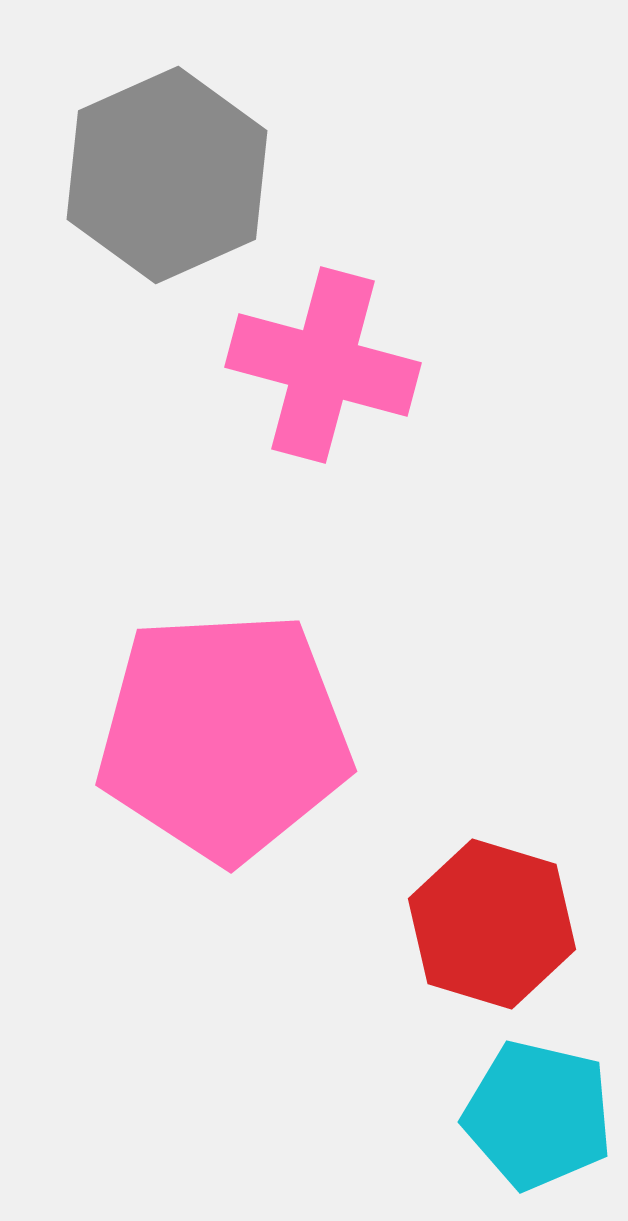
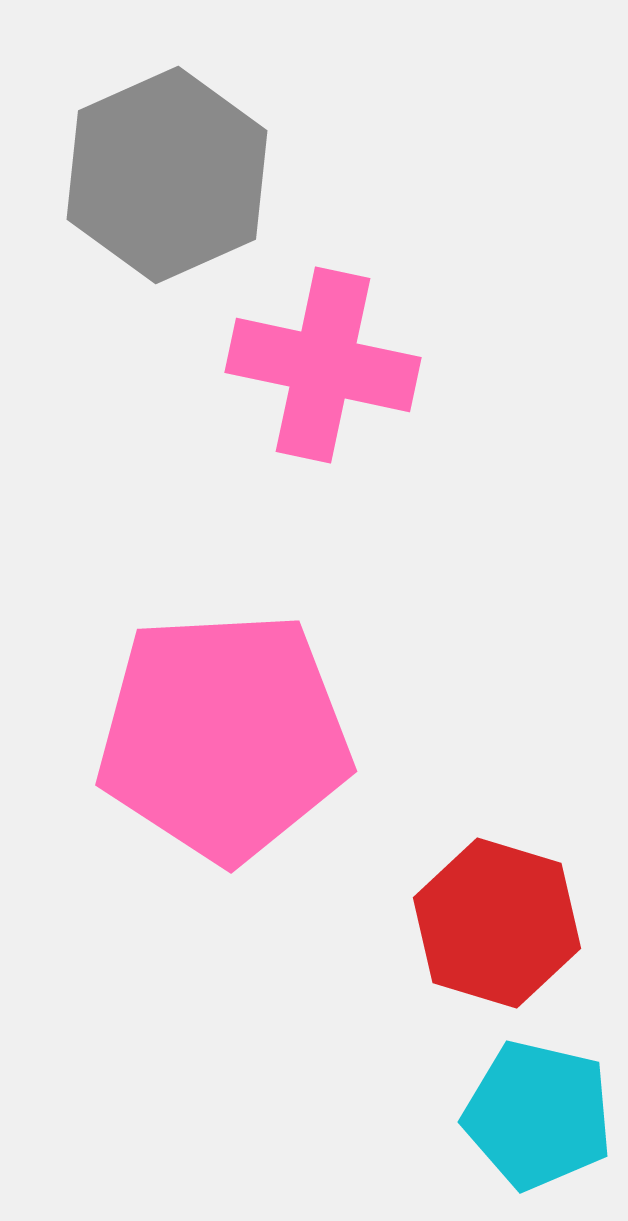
pink cross: rotated 3 degrees counterclockwise
red hexagon: moved 5 px right, 1 px up
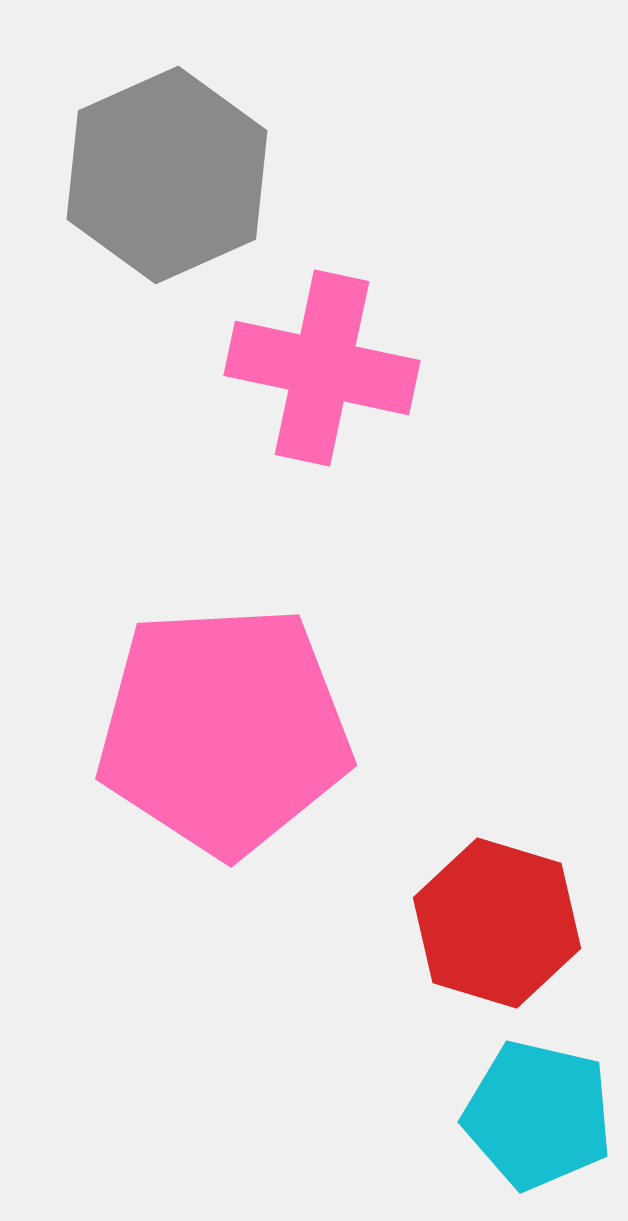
pink cross: moved 1 px left, 3 px down
pink pentagon: moved 6 px up
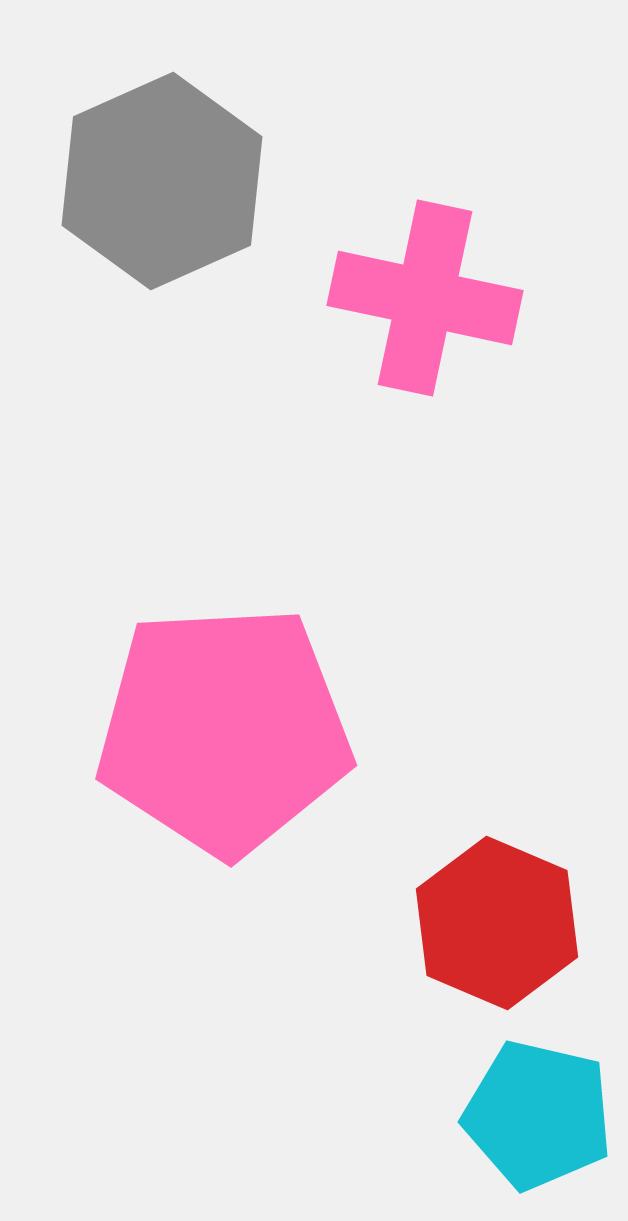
gray hexagon: moved 5 px left, 6 px down
pink cross: moved 103 px right, 70 px up
red hexagon: rotated 6 degrees clockwise
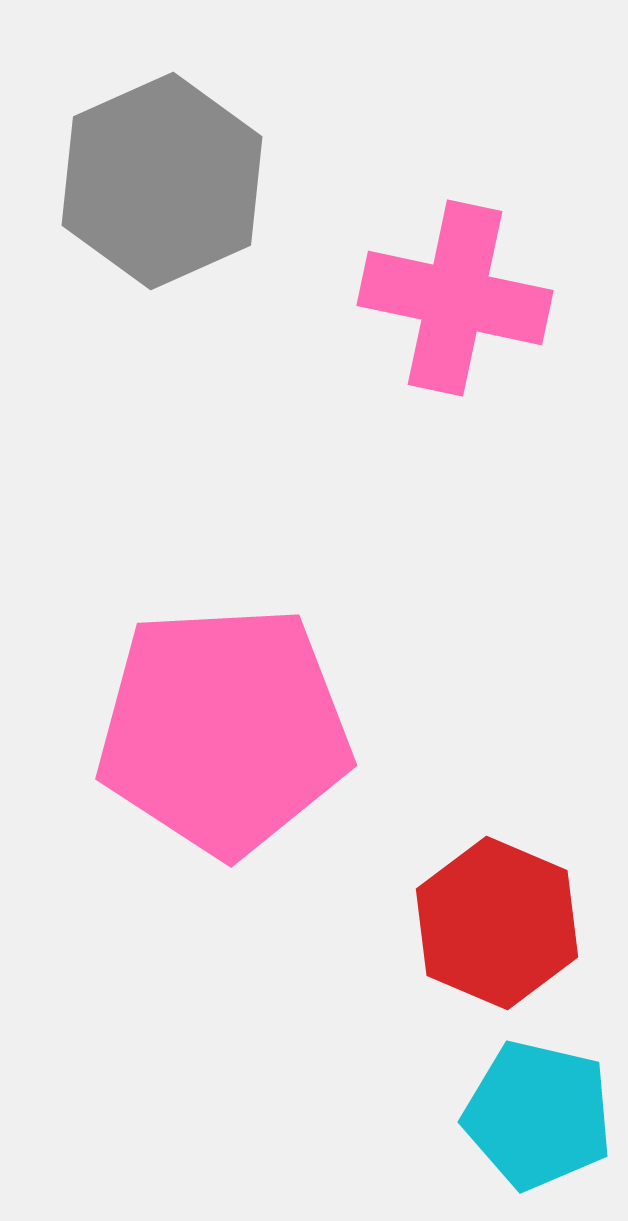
pink cross: moved 30 px right
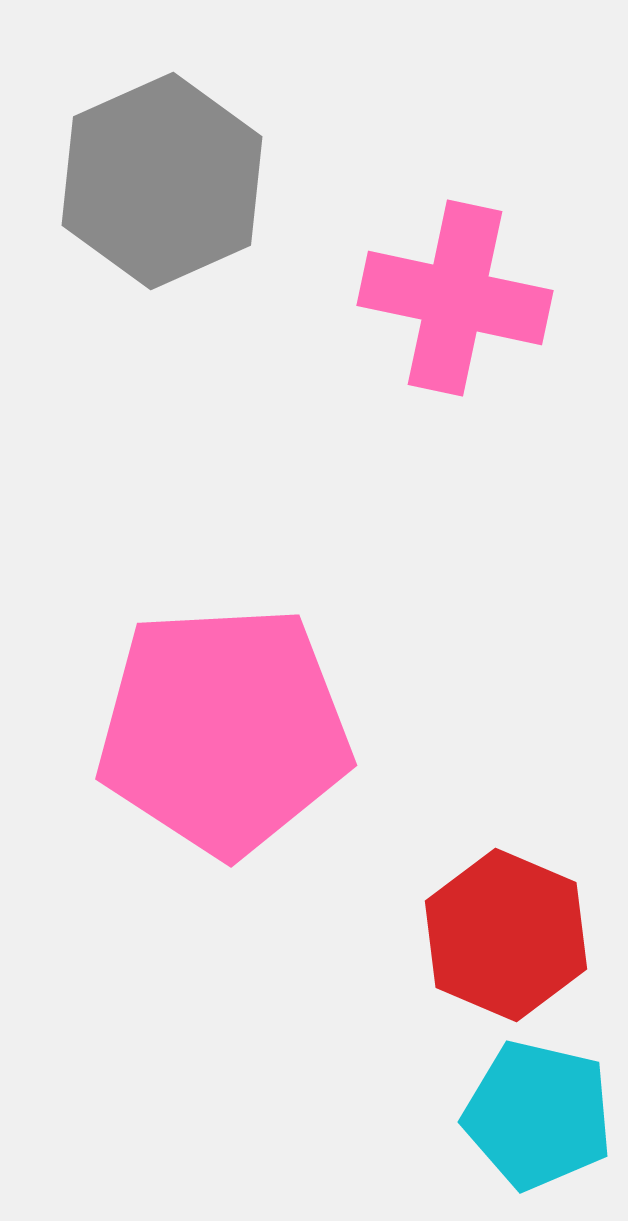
red hexagon: moved 9 px right, 12 px down
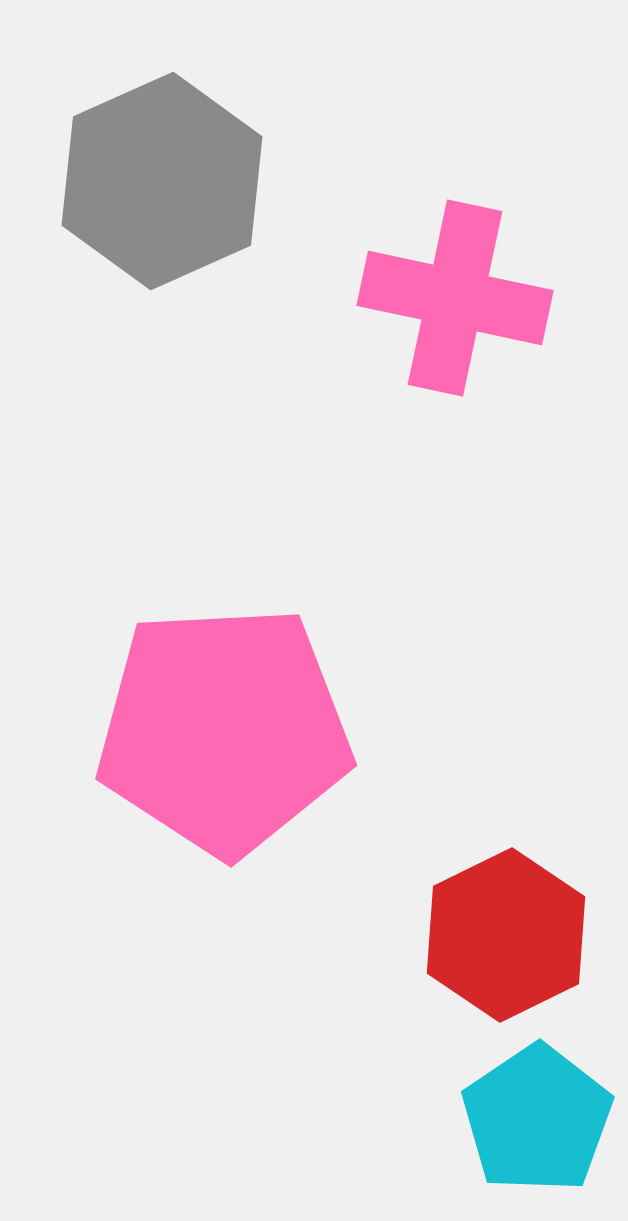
red hexagon: rotated 11 degrees clockwise
cyan pentagon: moved 1 px left, 4 px down; rotated 25 degrees clockwise
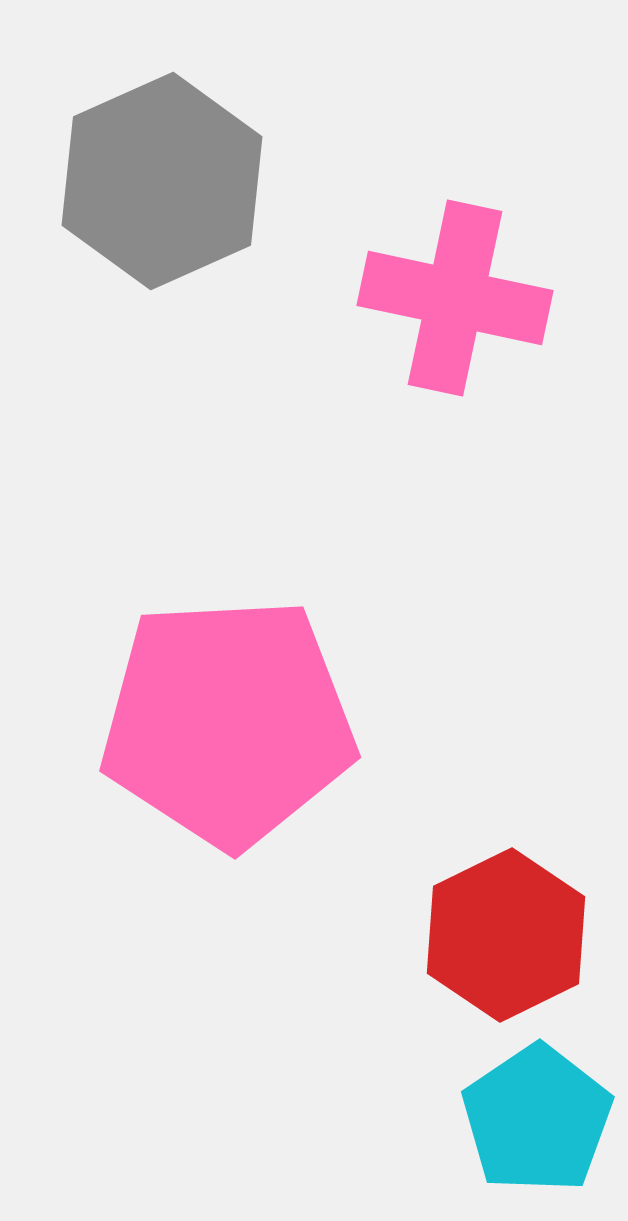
pink pentagon: moved 4 px right, 8 px up
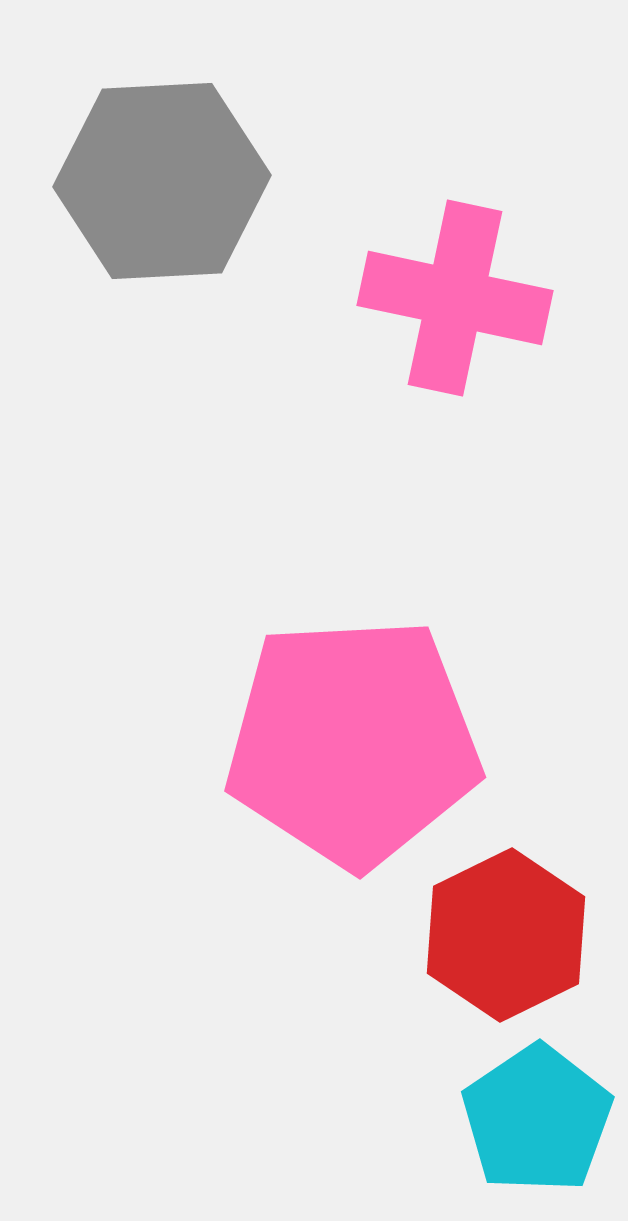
gray hexagon: rotated 21 degrees clockwise
pink pentagon: moved 125 px right, 20 px down
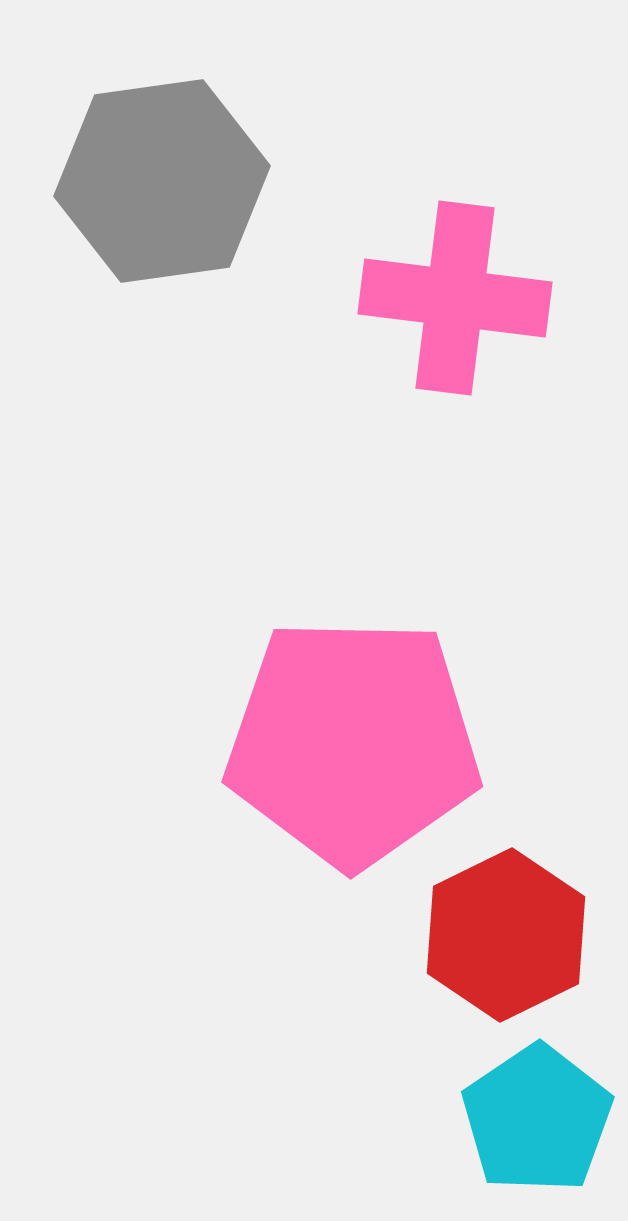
gray hexagon: rotated 5 degrees counterclockwise
pink cross: rotated 5 degrees counterclockwise
pink pentagon: rotated 4 degrees clockwise
